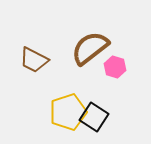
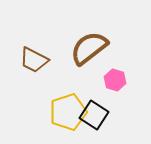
brown semicircle: moved 1 px left
pink hexagon: moved 13 px down
black square: moved 2 px up
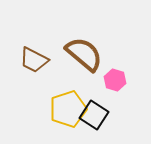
brown semicircle: moved 5 px left, 6 px down; rotated 78 degrees clockwise
yellow pentagon: moved 3 px up
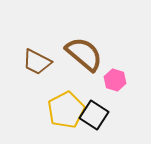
brown trapezoid: moved 3 px right, 2 px down
yellow pentagon: moved 2 px left, 1 px down; rotated 9 degrees counterclockwise
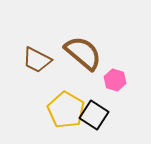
brown semicircle: moved 1 px left, 1 px up
brown trapezoid: moved 2 px up
yellow pentagon: rotated 15 degrees counterclockwise
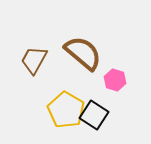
brown trapezoid: moved 3 px left; rotated 92 degrees clockwise
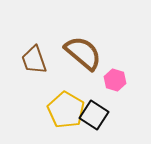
brown trapezoid: rotated 48 degrees counterclockwise
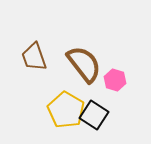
brown semicircle: moved 1 px right, 11 px down; rotated 12 degrees clockwise
brown trapezoid: moved 3 px up
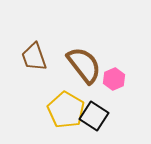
brown semicircle: moved 1 px down
pink hexagon: moved 1 px left, 1 px up; rotated 20 degrees clockwise
black square: moved 1 px down
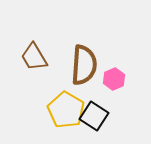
brown trapezoid: rotated 12 degrees counterclockwise
brown semicircle: rotated 42 degrees clockwise
